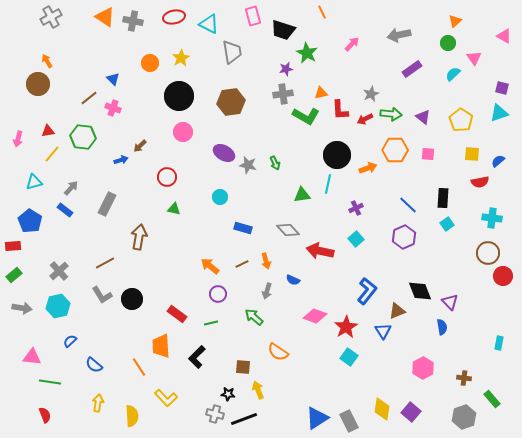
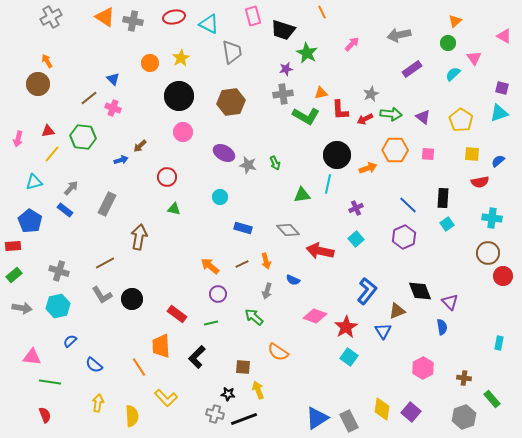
gray cross at (59, 271): rotated 30 degrees counterclockwise
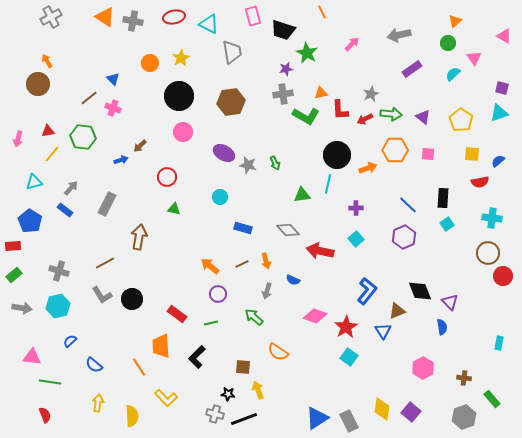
purple cross at (356, 208): rotated 24 degrees clockwise
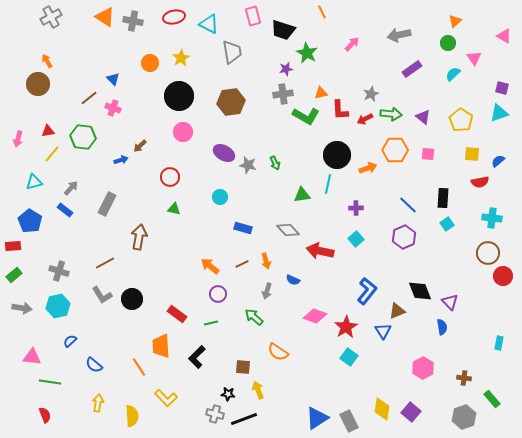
red circle at (167, 177): moved 3 px right
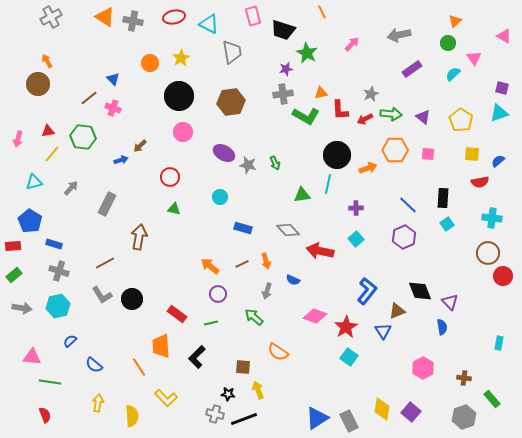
blue rectangle at (65, 210): moved 11 px left, 34 px down; rotated 21 degrees counterclockwise
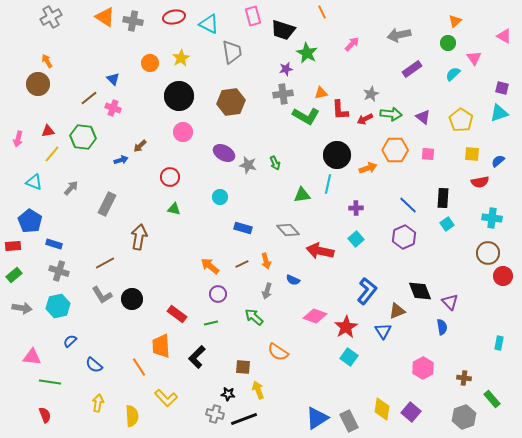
cyan triangle at (34, 182): rotated 36 degrees clockwise
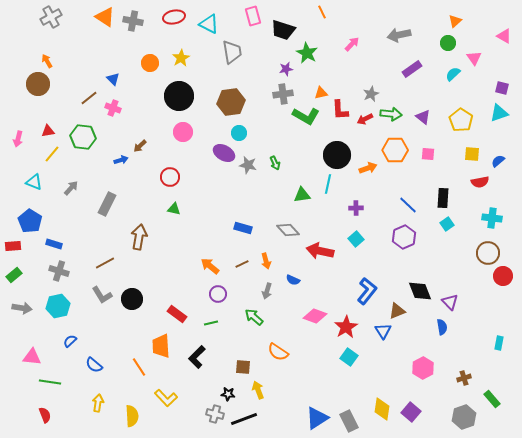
cyan circle at (220, 197): moved 19 px right, 64 px up
brown cross at (464, 378): rotated 24 degrees counterclockwise
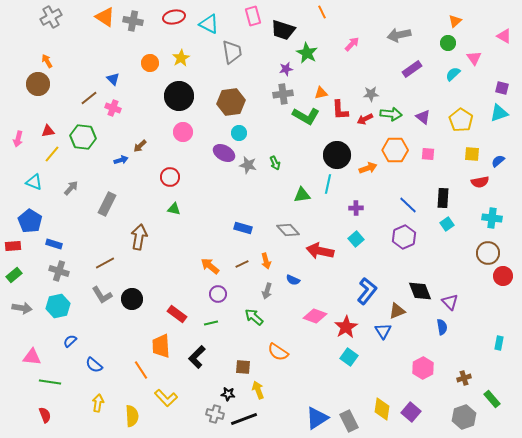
gray star at (371, 94): rotated 21 degrees clockwise
orange line at (139, 367): moved 2 px right, 3 px down
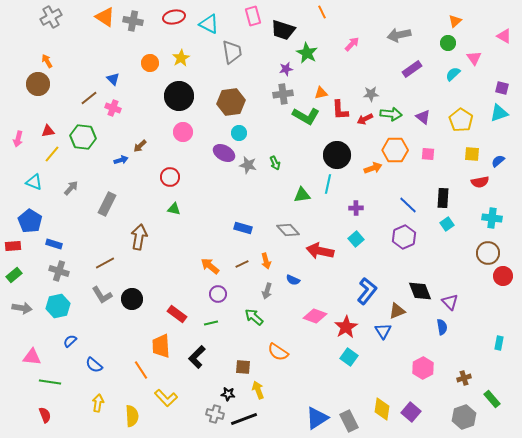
orange arrow at (368, 168): moved 5 px right
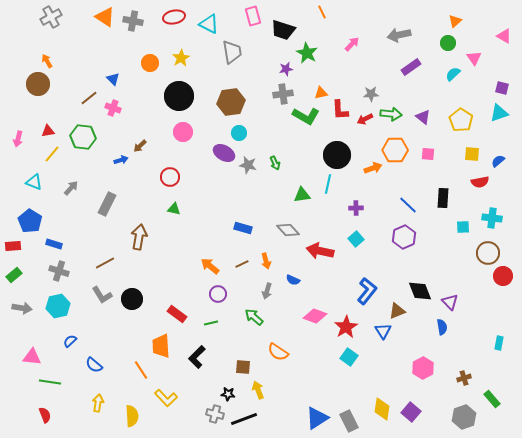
purple rectangle at (412, 69): moved 1 px left, 2 px up
cyan square at (447, 224): moved 16 px right, 3 px down; rotated 32 degrees clockwise
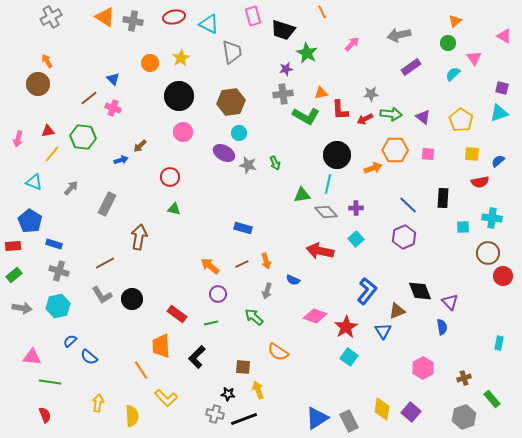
gray diamond at (288, 230): moved 38 px right, 18 px up
blue semicircle at (94, 365): moved 5 px left, 8 px up
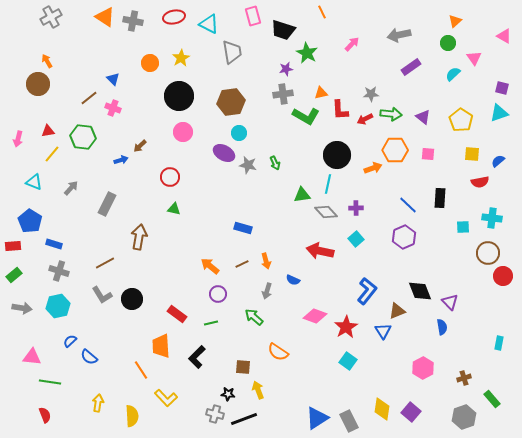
black rectangle at (443, 198): moved 3 px left
cyan square at (349, 357): moved 1 px left, 4 px down
